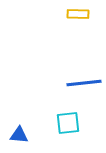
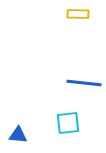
blue line: rotated 12 degrees clockwise
blue triangle: moved 1 px left
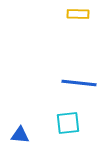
blue line: moved 5 px left
blue triangle: moved 2 px right
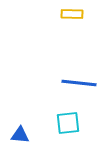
yellow rectangle: moved 6 px left
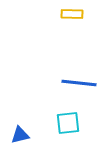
blue triangle: rotated 18 degrees counterclockwise
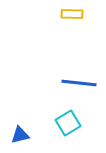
cyan square: rotated 25 degrees counterclockwise
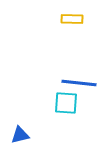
yellow rectangle: moved 5 px down
cyan square: moved 2 px left, 20 px up; rotated 35 degrees clockwise
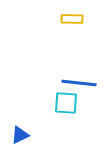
blue triangle: rotated 12 degrees counterclockwise
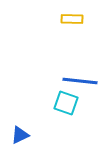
blue line: moved 1 px right, 2 px up
cyan square: rotated 15 degrees clockwise
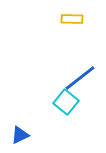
blue line: moved 3 px up; rotated 44 degrees counterclockwise
cyan square: moved 1 px up; rotated 20 degrees clockwise
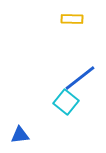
blue triangle: rotated 18 degrees clockwise
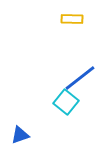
blue triangle: rotated 12 degrees counterclockwise
